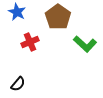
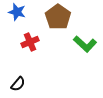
blue star: rotated 12 degrees counterclockwise
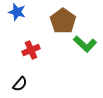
brown pentagon: moved 5 px right, 4 px down
red cross: moved 1 px right, 8 px down
black semicircle: moved 2 px right
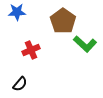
blue star: rotated 18 degrees counterclockwise
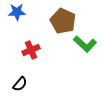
brown pentagon: rotated 10 degrees counterclockwise
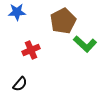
brown pentagon: rotated 20 degrees clockwise
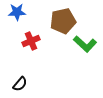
brown pentagon: rotated 15 degrees clockwise
red cross: moved 9 px up
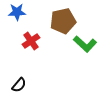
red cross: rotated 12 degrees counterclockwise
black semicircle: moved 1 px left, 1 px down
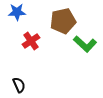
black semicircle: rotated 63 degrees counterclockwise
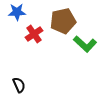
red cross: moved 3 px right, 7 px up
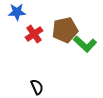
brown pentagon: moved 2 px right, 9 px down
black semicircle: moved 18 px right, 2 px down
